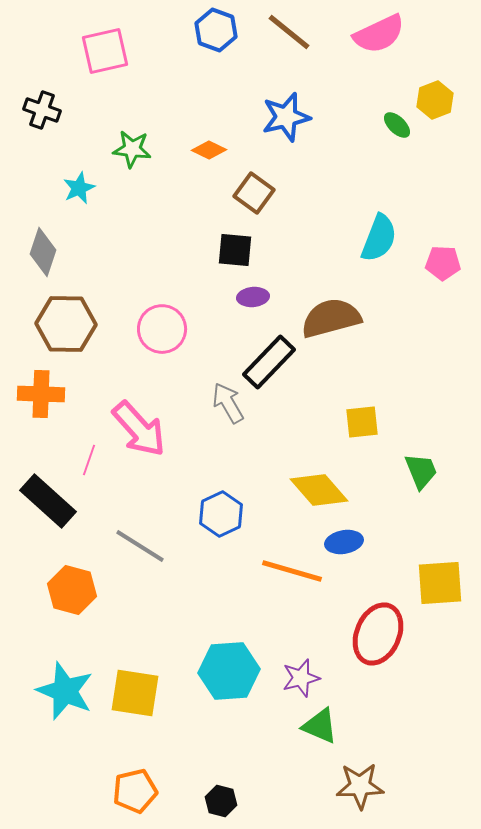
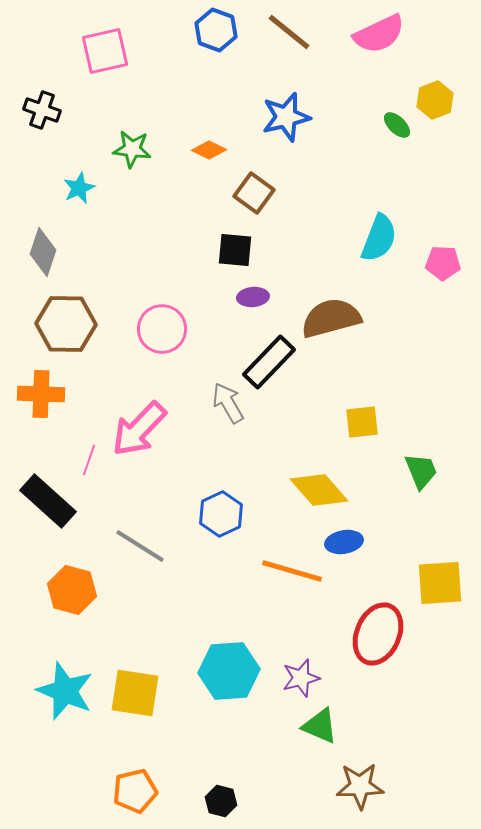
pink arrow at (139, 429): rotated 86 degrees clockwise
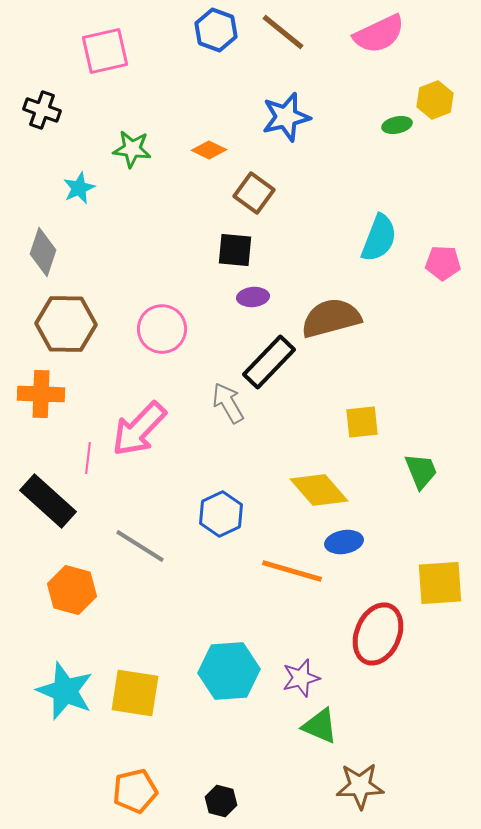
brown line at (289, 32): moved 6 px left
green ellipse at (397, 125): rotated 56 degrees counterclockwise
pink line at (89, 460): moved 1 px left, 2 px up; rotated 12 degrees counterclockwise
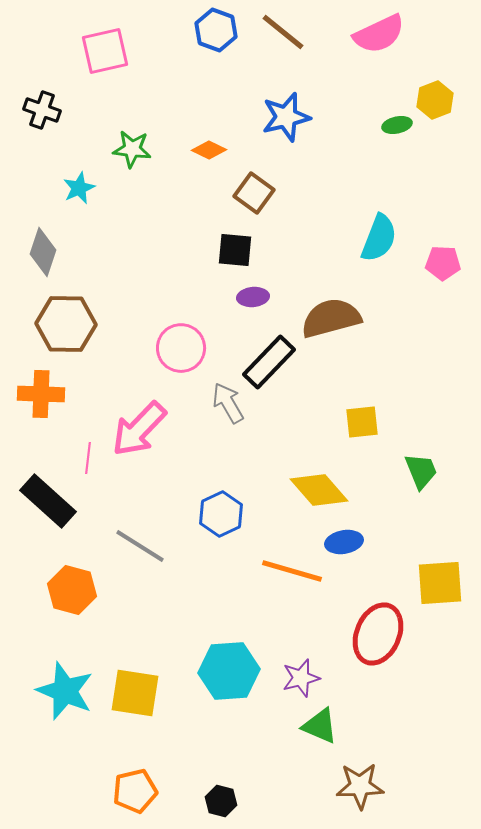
pink circle at (162, 329): moved 19 px right, 19 px down
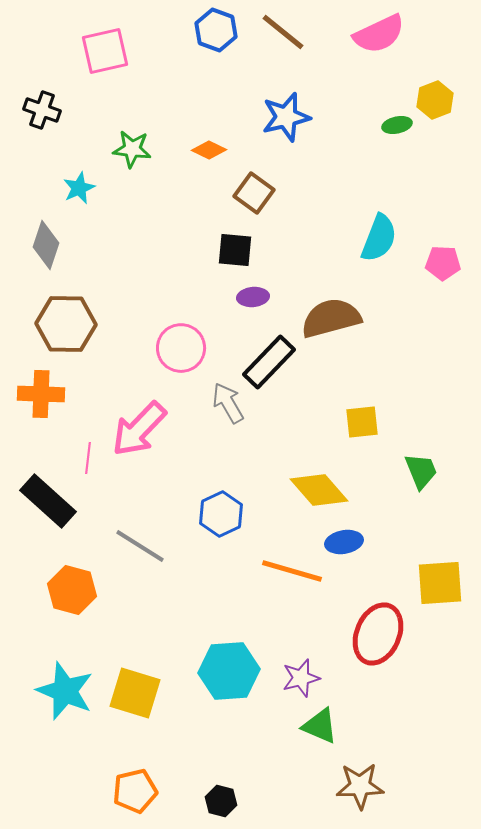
gray diamond at (43, 252): moved 3 px right, 7 px up
yellow square at (135, 693): rotated 8 degrees clockwise
